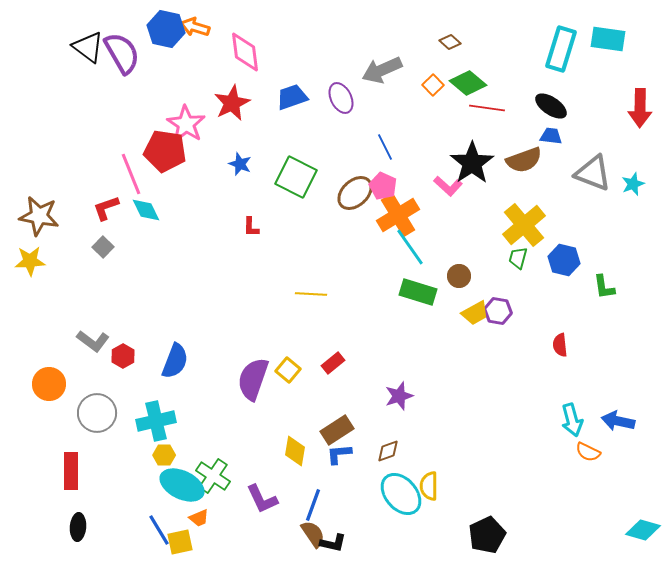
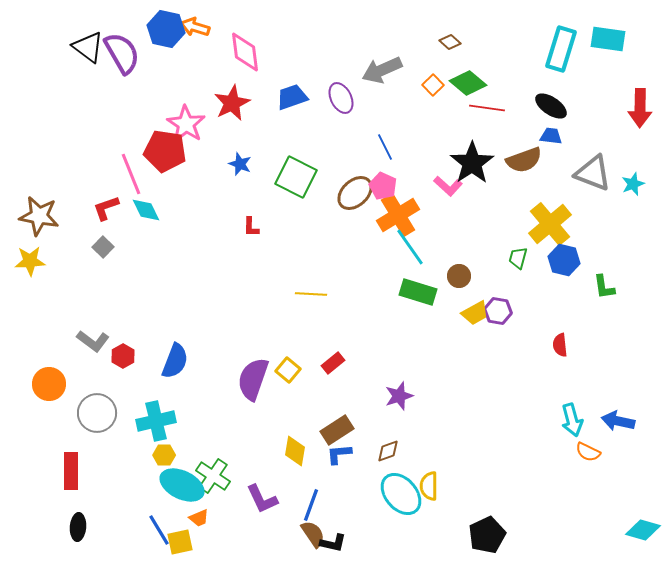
yellow cross at (524, 225): moved 26 px right, 1 px up
blue line at (313, 505): moved 2 px left
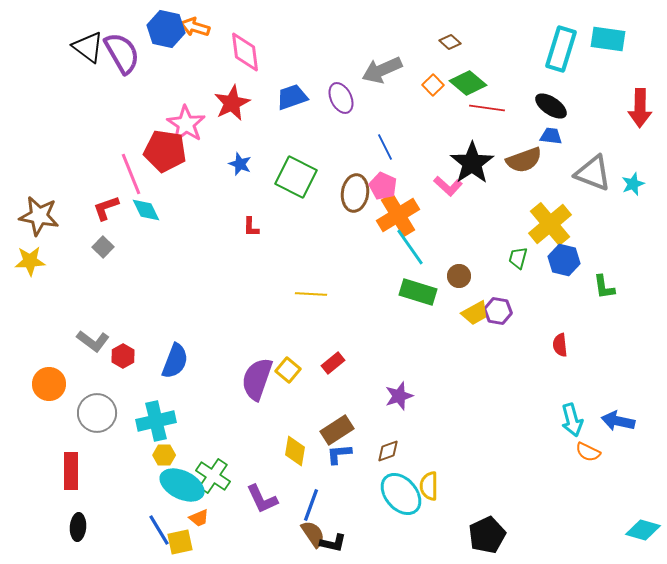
brown ellipse at (355, 193): rotated 39 degrees counterclockwise
purple semicircle at (253, 379): moved 4 px right
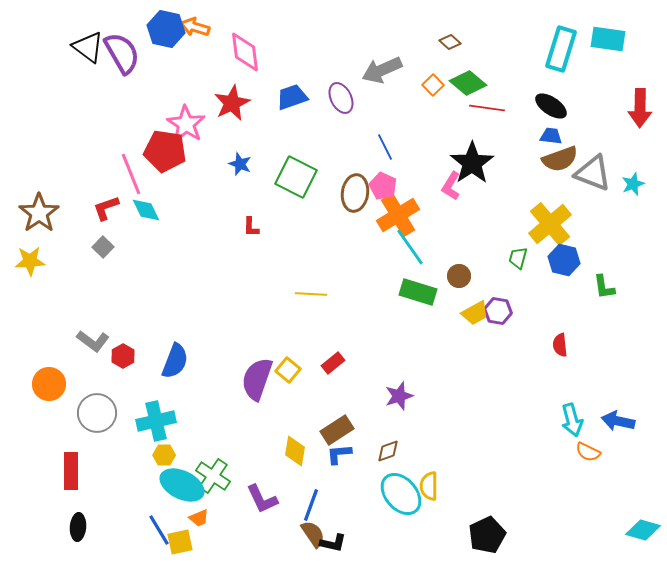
brown semicircle at (524, 160): moved 36 px right, 1 px up
pink L-shape at (448, 186): moved 3 px right; rotated 80 degrees clockwise
brown star at (39, 216): moved 3 px up; rotated 27 degrees clockwise
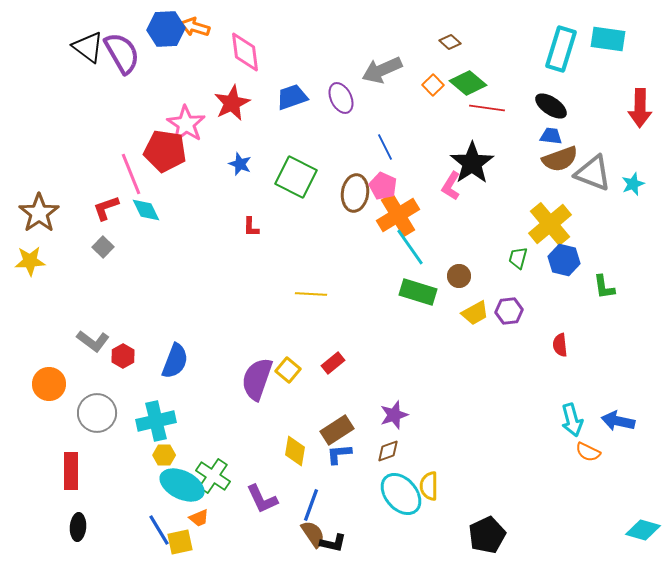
blue hexagon at (166, 29): rotated 15 degrees counterclockwise
purple hexagon at (498, 311): moved 11 px right; rotated 16 degrees counterclockwise
purple star at (399, 396): moved 5 px left, 19 px down
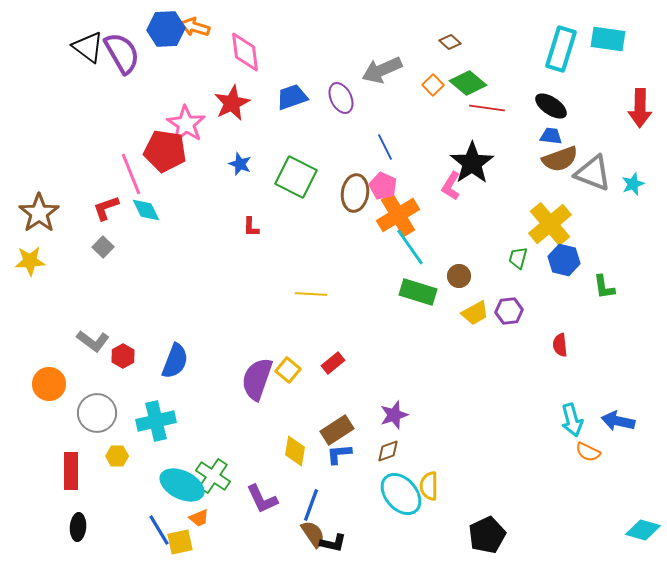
yellow hexagon at (164, 455): moved 47 px left, 1 px down
